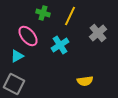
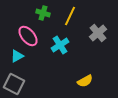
yellow semicircle: rotated 21 degrees counterclockwise
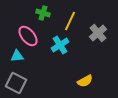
yellow line: moved 5 px down
cyan triangle: rotated 24 degrees clockwise
gray square: moved 2 px right, 1 px up
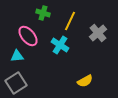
cyan cross: rotated 24 degrees counterclockwise
gray square: rotated 30 degrees clockwise
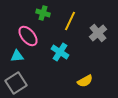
cyan cross: moved 7 px down
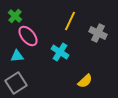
green cross: moved 28 px left, 3 px down; rotated 24 degrees clockwise
gray cross: rotated 24 degrees counterclockwise
yellow semicircle: rotated 14 degrees counterclockwise
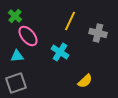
gray cross: rotated 12 degrees counterclockwise
gray square: rotated 15 degrees clockwise
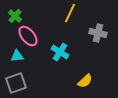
yellow line: moved 8 px up
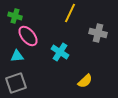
green cross: rotated 24 degrees counterclockwise
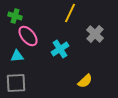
gray cross: moved 3 px left, 1 px down; rotated 30 degrees clockwise
cyan cross: moved 3 px up; rotated 24 degrees clockwise
gray square: rotated 15 degrees clockwise
